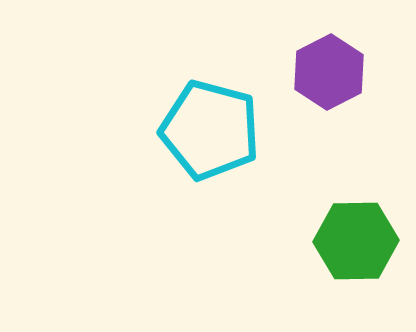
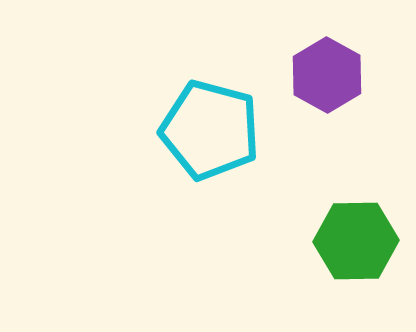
purple hexagon: moved 2 px left, 3 px down; rotated 4 degrees counterclockwise
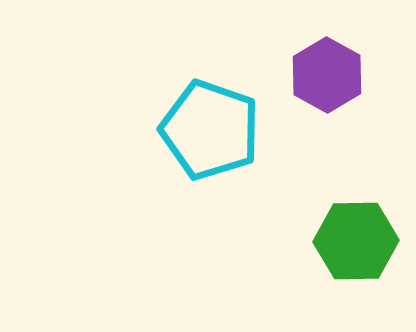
cyan pentagon: rotated 4 degrees clockwise
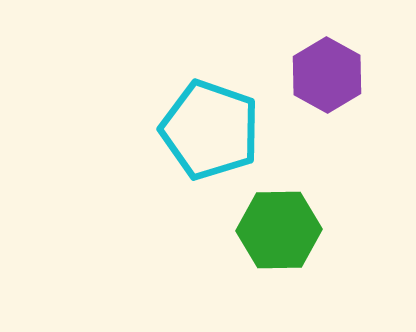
green hexagon: moved 77 px left, 11 px up
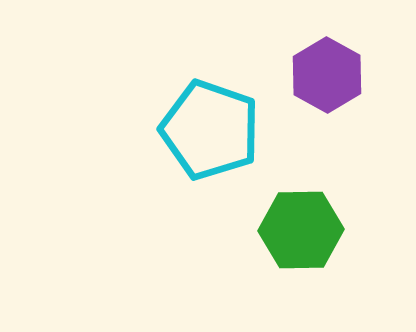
green hexagon: moved 22 px right
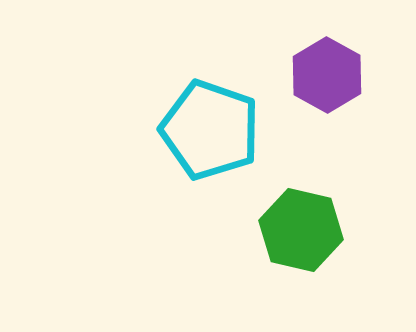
green hexagon: rotated 14 degrees clockwise
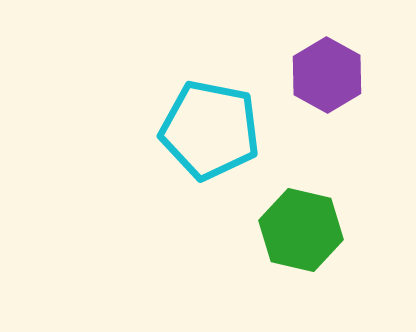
cyan pentagon: rotated 8 degrees counterclockwise
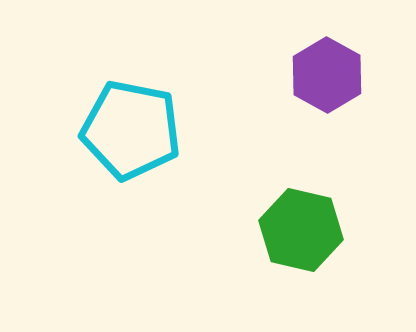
cyan pentagon: moved 79 px left
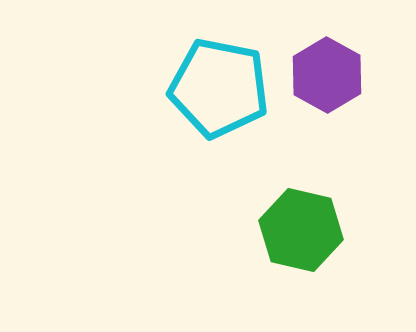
cyan pentagon: moved 88 px right, 42 px up
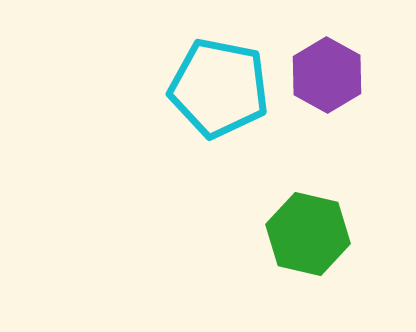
green hexagon: moved 7 px right, 4 px down
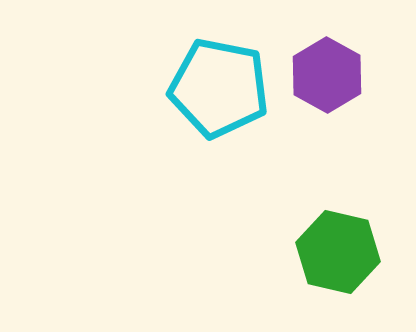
green hexagon: moved 30 px right, 18 px down
